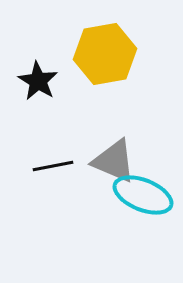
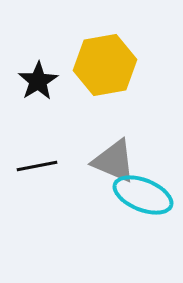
yellow hexagon: moved 11 px down
black star: rotated 9 degrees clockwise
black line: moved 16 px left
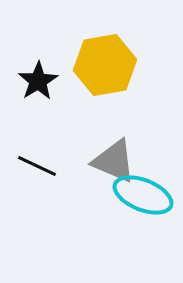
black line: rotated 36 degrees clockwise
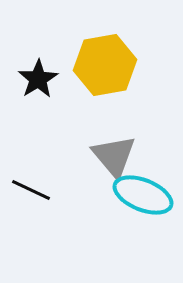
black star: moved 2 px up
gray triangle: moved 5 px up; rotated 27 degrees clockwise
black line: moved 6 px left, 24 px down
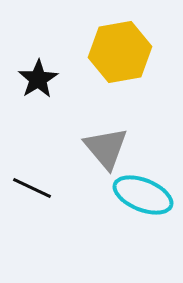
yellow hexagon: moved 15 px right, 13 px up
gray triangle: moved 8 px left, 8 px up
black line: moved 1 px right, 2 px up
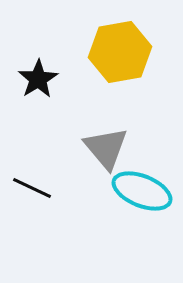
cyan ellipse: moved 1 px left, 4 px up
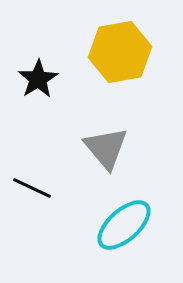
cyan ellipse: moved 18 px left, 34 px down; rotated 64 degrees counterclockwise
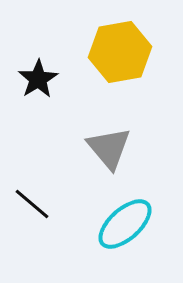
gray triangle: moved 3 px right
black line: moved 16 px down; rotated 15 degrees clockwise
cyan ellipse: moved 1 px right, 1 px up
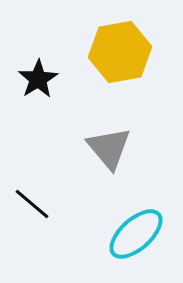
cyan ellipse: moved 11 px right, 10 px down
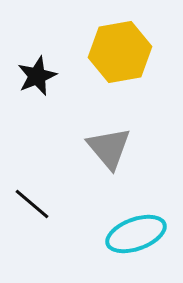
black star: moved 1 px left, 3 px up; rotated 9 degrees clockwise
cyan ellipse: rotated 22 degrees clockwise
